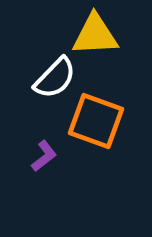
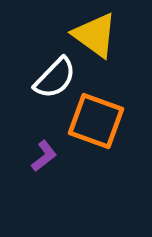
yellow triangle: rotated 39 degrees clockwise
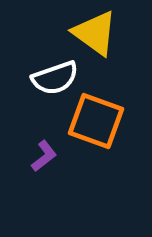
yellow triangle: moved 2 px up
white semicircle: rotated 27 degrees clockwise
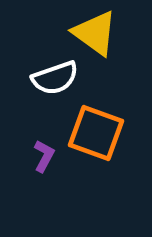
orange square: moved 12 px down
purple L-shape: rotated 24 degrees counterclockwise
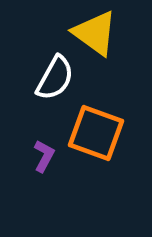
white semicircle: rotated 42 degrees counterclockwise
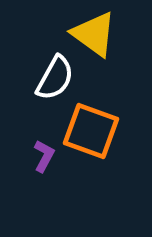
yellow triangle: moved 1 px left, 1 px down
orange square: moved 5 px left, 2 px up
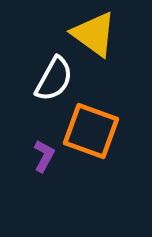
white semicircle: moved 1 px left, 1 px down
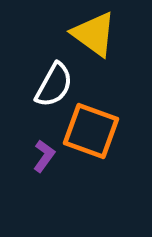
white semicircle: moved 6 px down
purple L-shape: rotated 8 degrees clockwise
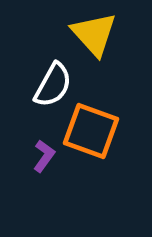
yellow triangle: rotated 12 degrees clockwise
white semicircle: moved 1 px left
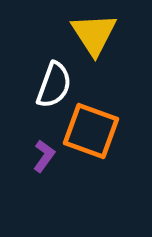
yellow triangle: rotated 9 degrees clockwise
white semicircle: moved 1 px right; rotated 9 degrees counterclockwise
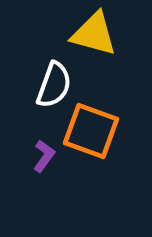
yellow triangle: rotated 42 degrees counterclockwise
